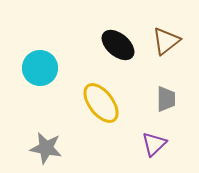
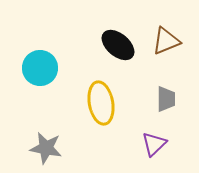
brown triangle: rotated 16 degrees clockwise
yellow ellipse: rotated 27 degrees clockwise
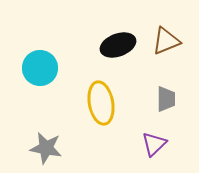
black ellipse: rotated 60 degrees counterclockwise
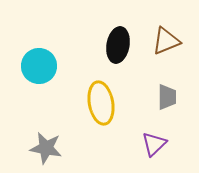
black ellipse: rotated 60 degrees counterclockwise
cyan circle: moved 1 px left, 2 px up
gray trapezoid: moved 1 px right, 2 px up
